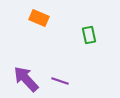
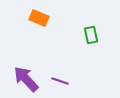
green rectangle: moved 2 px right
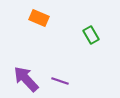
green rectangle: rotated 18 degrees counterclockwise
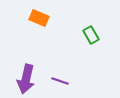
purple arrow: rotated 124 degrees counterclockwise
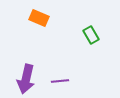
purple line: rotated 24 degrees counterclockwise
